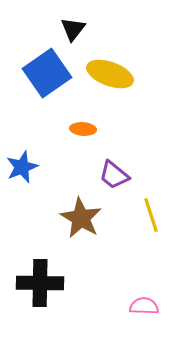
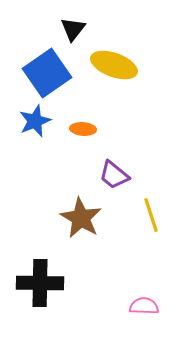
yellow ellipse: moved 4 px right, 9 px up
blue star: moved 13 px right, 46 px up
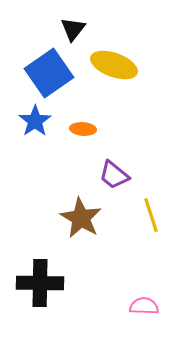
blue square: moved 2 px right
blue star: rotated 12 degrees counterclockwise
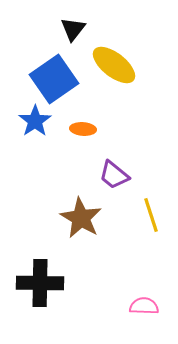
yellow ellipse: rotated 18 degrees clockwise
blue square: moved 5 px right, 6 px down
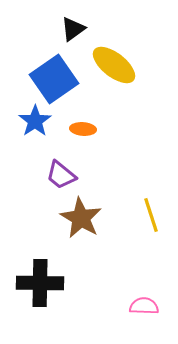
black triangle: rotated 16 degrees clockwise
purple trapezoid: moved 53 px left
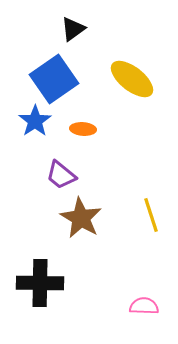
yellow ellipse: moved 18 px right, 14 px down
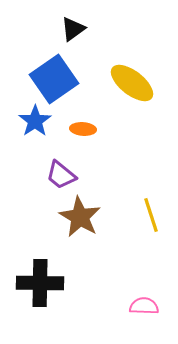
yellow ellipse: moved 4 px down
brown star: moved 1 px left, 1 px up
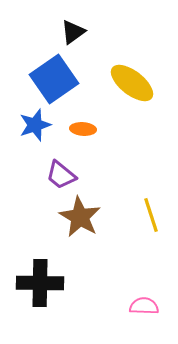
black triangle: moved 3 px down
blue star: moved 4 px down; rotated 16 degrees clockwise
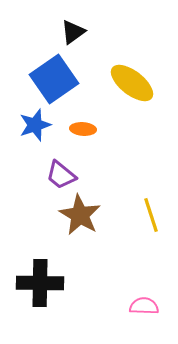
brown star: moved 2 px up
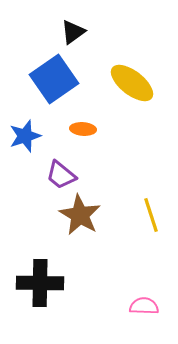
blue star: moved 10 px left, 11 px down
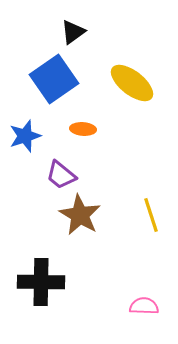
black cross: moved 1 px right, 1 px up
